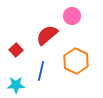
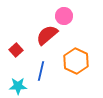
pink circle: moved 8 px left
cyan star: moved 2 px right, 1 px down
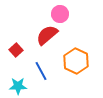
pink circle: moved 4 px left, 2 px up
blue line: rotated 42 degrees counterclockwise
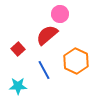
red square: moved 2 px right, 1 px up
blue line: moved 3 px right, 1 px up
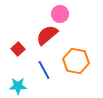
orange hexagon: rotated 15 degrees counterclockwise
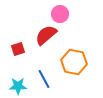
red semicircle: moved 1 px left
red square: rotated 24 degrees clockwise
orange hexagon: moved 2 px left, 1 px down
blue line: moved 9 px down
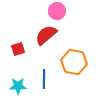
pink circle: moved 3 px left, 3 px up
blue line: rotated 30 degrees clockwise
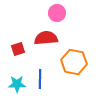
pink circle: moved 2 px down
red semicircle: moved 3 px down; rotated 35 degrees clockwise
blue line: moved 4 px left
cyan star: moved 1 px left, 2 px up
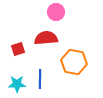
pink circle: moved 1 px left, 1 px up
